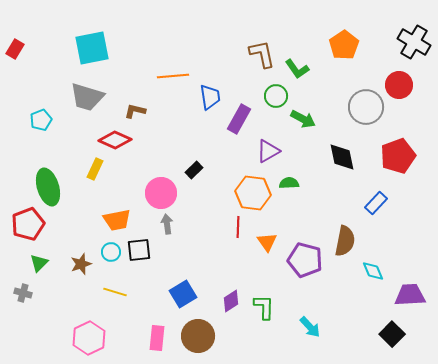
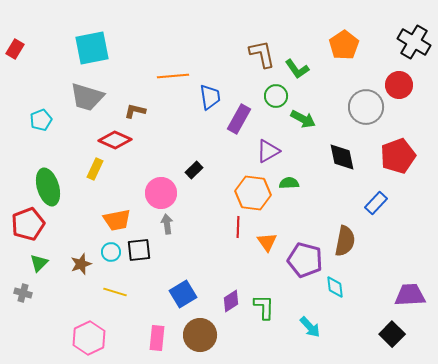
cyan diamond at (373, 271): moved 38 px left, 16 px down; rotated 15 degrees clockwise
brown circle at (198, 336): moved 2 px right, 1 px up
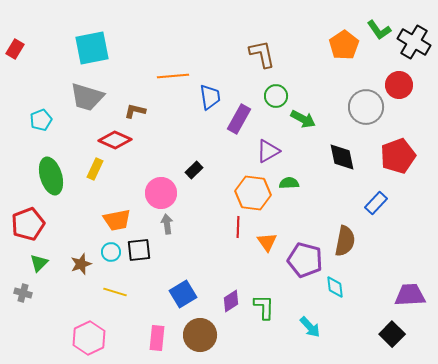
green L-shape at (297, 69): moved 82 px right, 39 px up
green ellipse at (48, 187): moved 3 px right, 11 px up
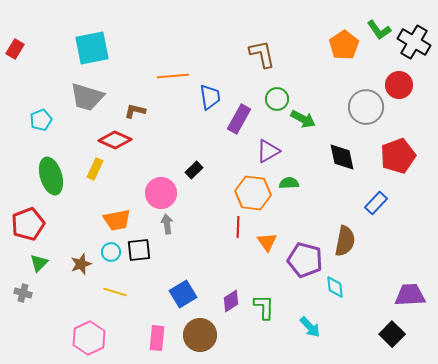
green circle at (276, 96): moved 1 px right, 3 px down
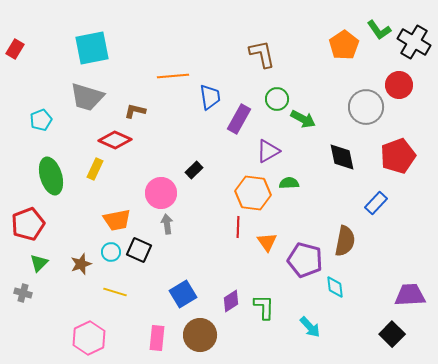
black square at (139, 250): rotated 30 degrees clockwise
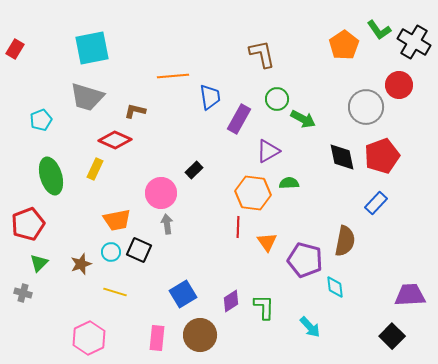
red pentagon at (398, 156): moved 16 px left
black square at (392, 334): moved 2 px down
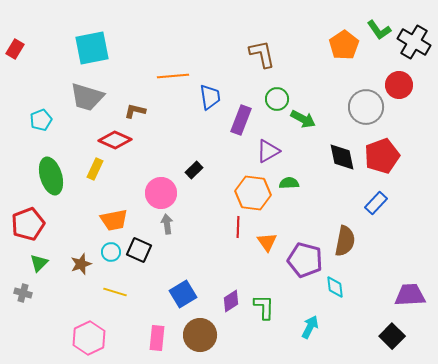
purple rectangle at (239, 119): moved 2 px right, 1 px down; rotated 8 degrees counterclockwise
orange trapezoid at (117, 220): moved 3 px left
cyan arrow at (310, 327): rotated 110 degrees counterclockwise
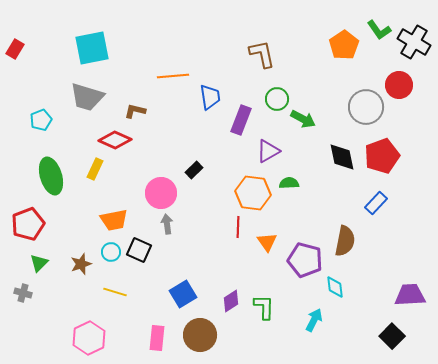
cyan arrow at (310, 327): moved 4 px right, 7 px up
